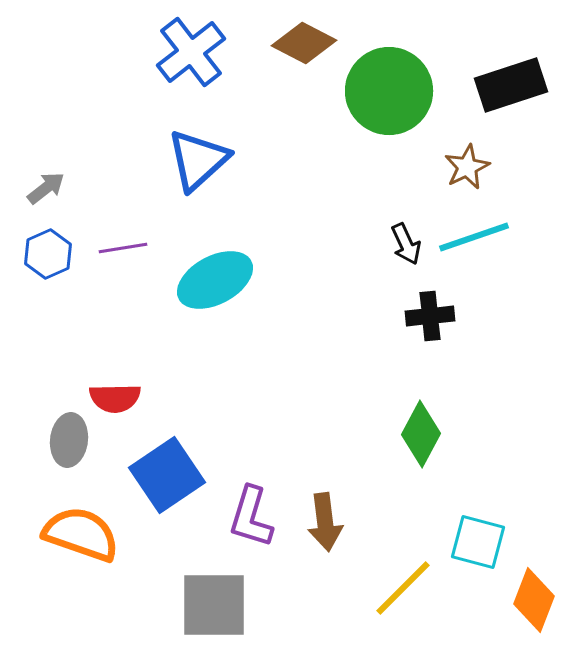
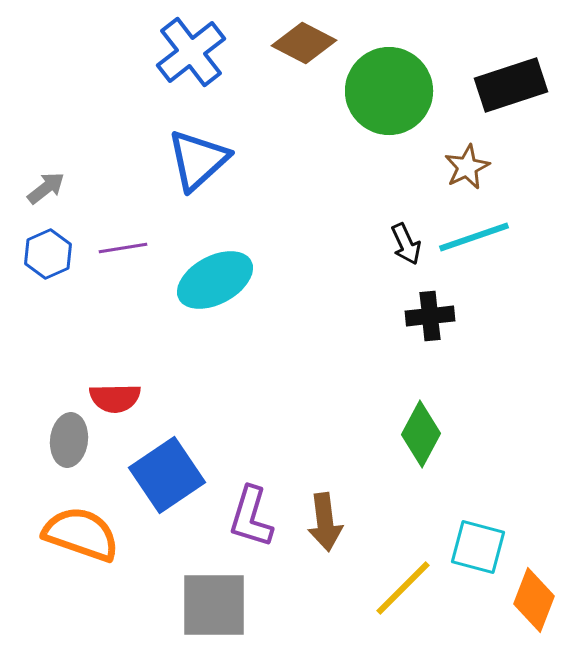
cyan square: moved 5 px down
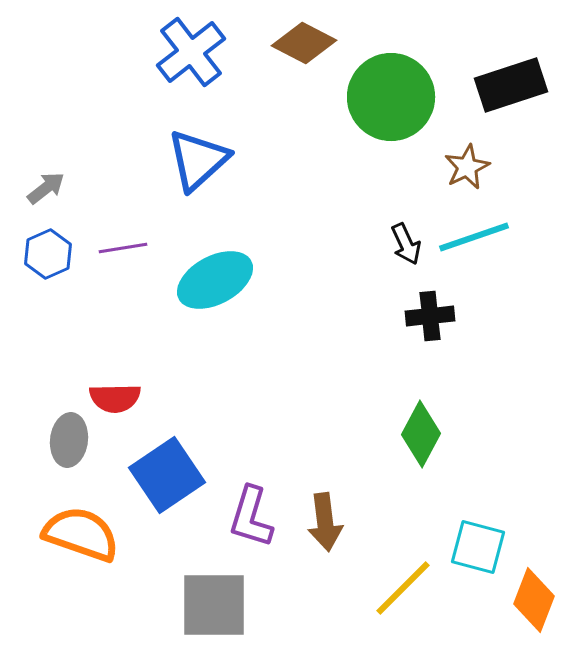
green circle: moved 2 px right, 6 px down
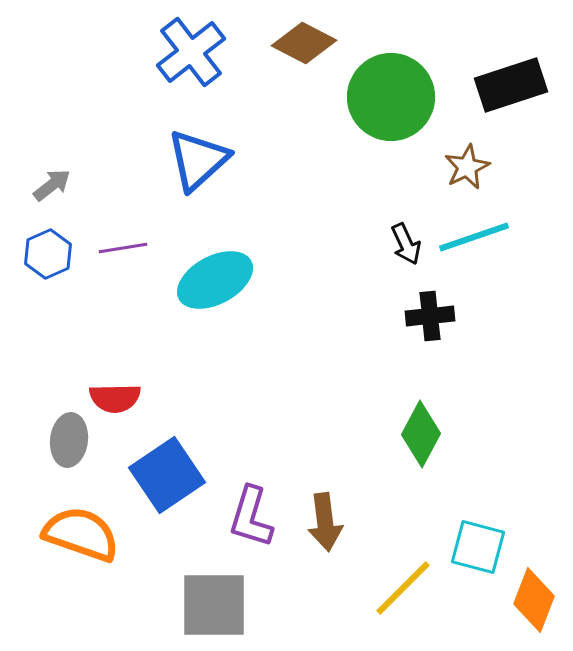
gray arrow: moved 6 px right, 3 px up
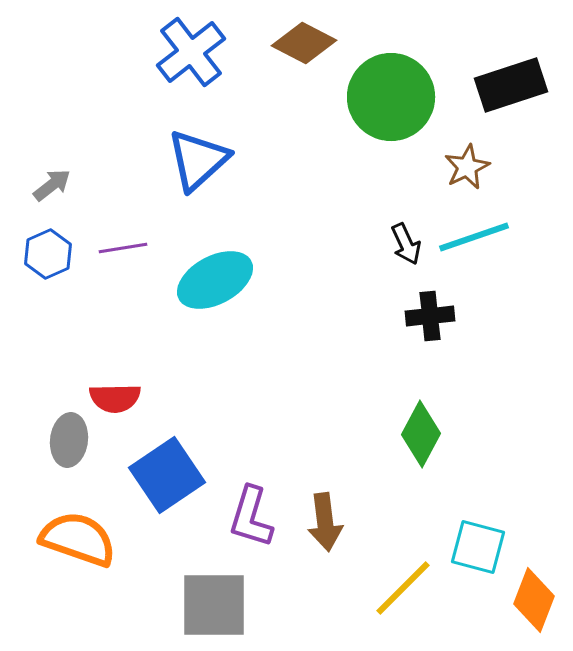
orange semicircle: moved 3 px left, 5 px down
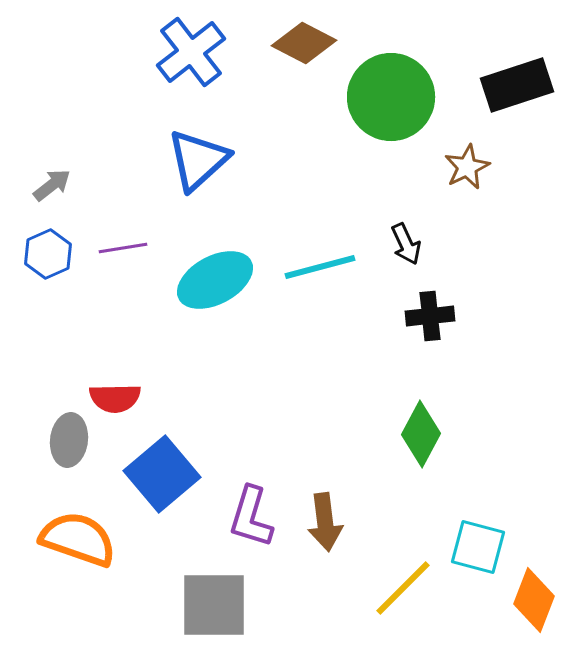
black rectangle: moved 6 px right
cyan line: moved 154 px left, 30 px down; rotated 4 degrees clockwise
blue square: moved 5 px left, 1 px up; rotated 6 degrees counterclockwise
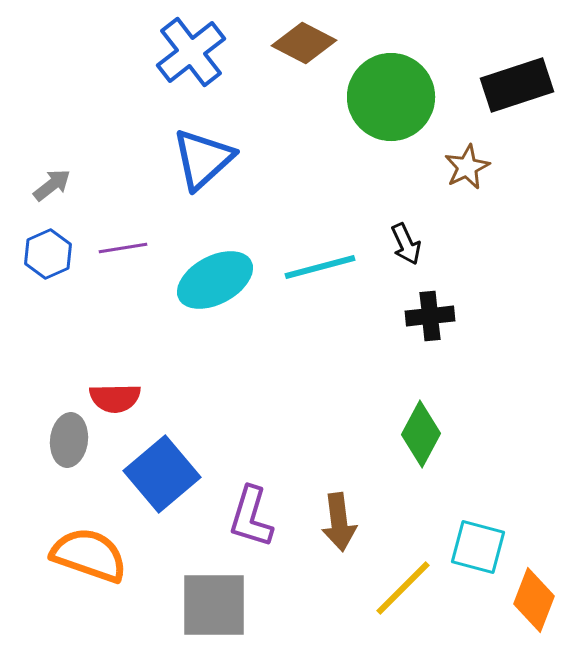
blue triangle: moved 5 px right, 1 px up
brown arrow: moved 14 px right
orange semicircle: moved 11 px right, 16 px down
